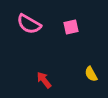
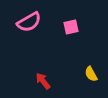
pink semicircle: moved 2 px up; rotated 60 degrees counterclockwise
red arrow: moved 1 px left, 1 px down
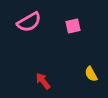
pink square: moved 2 px right, 1 px up
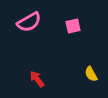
red arrow: moved 6 px left, 2 px up
